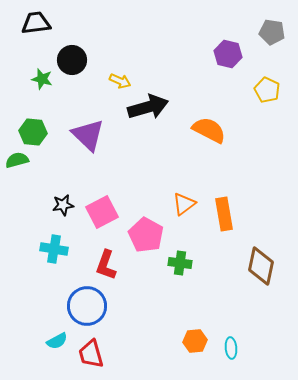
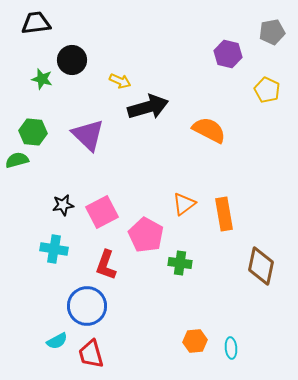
gray pentagon: rotated 20 degrees counterclockwise
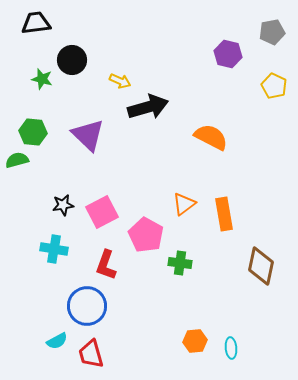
yellow pentagon: moved 7 px right, 4 px up
orange semicircle: moved 2 px right, 7 px down
